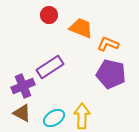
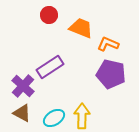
purple cross: rotated 25 degrees counterclockwise
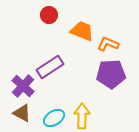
orange trapezoid: moved 1 px right, 3 px down
purple pentagon: rotated 16 degrees counterclockwise
